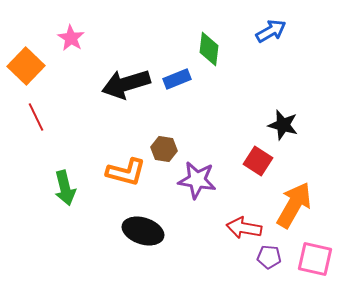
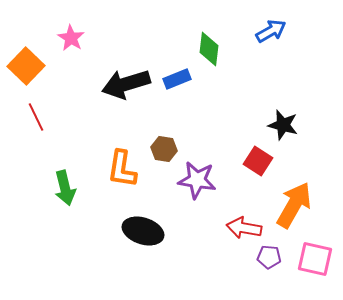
orange L-shape: moved 4 px left, 3 px up; rotated 84 degrees clockwise
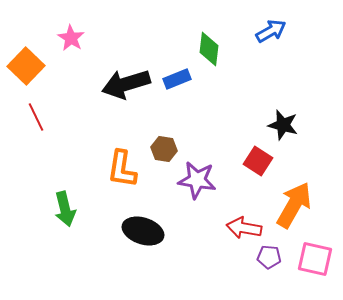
green arrow: moved 21 px down
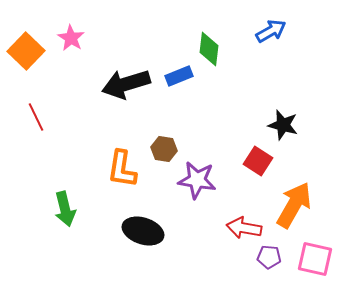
orange square: moved 15 px up
blue rectangle: moved 2 px right, 3 px up
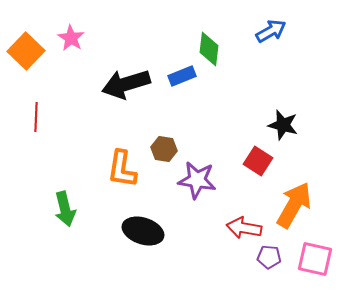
blue rectangle: moved 3 px right
red line: rotated 28 degrees clockwise
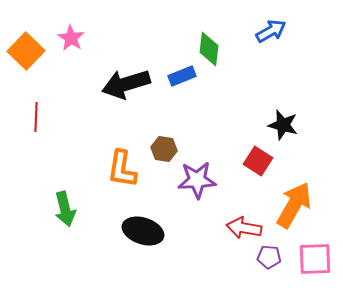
purple star: rotated 12 degrees counterclockwise
pink square: rotated 15 degrees counterclockwise
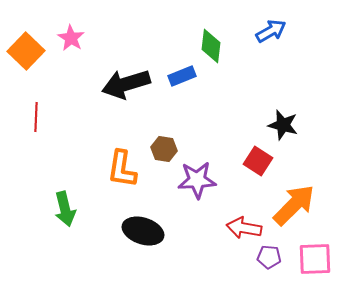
green diamond: moved 2 px right, 3 px up
orange arrow: rotated 15 degrees clockwise
